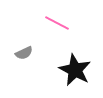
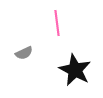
pink line: rotated 55 degrees clockwise
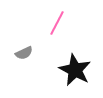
pink line: rotated 35 degrees clockwise
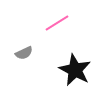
pink line: rotated 30 degrees clockwise
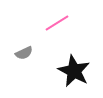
black star: moved 1 px left, 1 px down
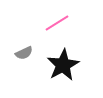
black star: moved 11 px left, 6 px up; rotated 16 degrees clockwise
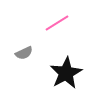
black star: moved 3 px right, 8 px down
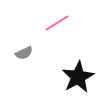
black star: moved 12 px right, 4 px down
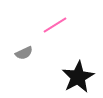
pink line: moved 2 px left, 2 px down
